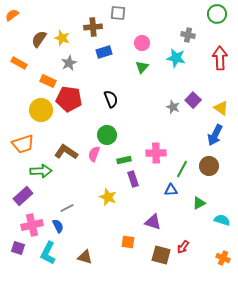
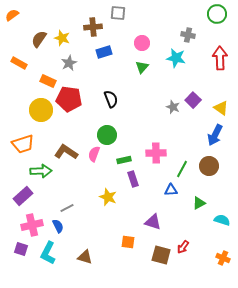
purple square at (18, 248): moved 3 px right, 1 px down
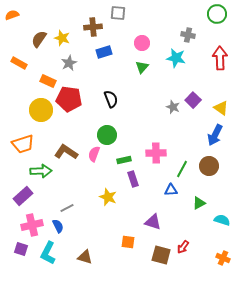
orange semicircle at (12, 15): rotated 16 degrees clockwise
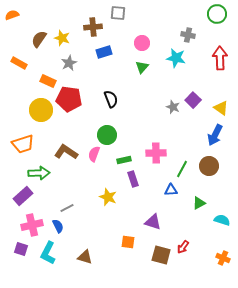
green arrow at (41, 171): moved 2 px left, 2 px down
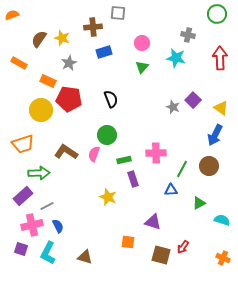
gray line at (67, 208): moved 20 px left, 2 px up
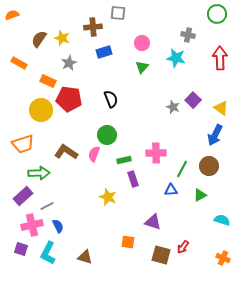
green triangle at (199, 203): moved 1 px right, 8 px up
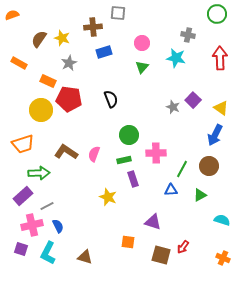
green circle at (107, 135): moved 22 px right
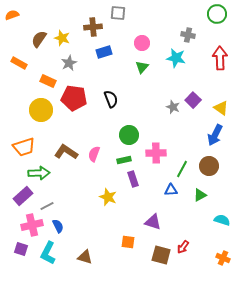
red pentagon at (69, 99): moved 5 px right, 1 px up
orange trapezoid at (23, 144): moved 1 px right, 3 px down
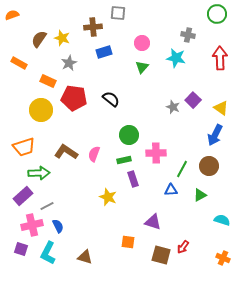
black semicircle at (111, 99): rotated 30 degrees counterclockwise
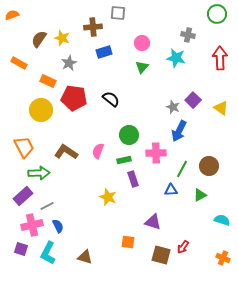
blue arrow at (215, 135): moved 36 px left, 4 px up
orange trapezoid at (24, 147): rotated 100 degrees counterclockwise
pink semicircle at (94, 154): moved 4 px right, 3 px up
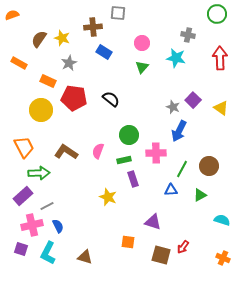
blue rectangle at (104, 52): rotated 49 degrees clockwise
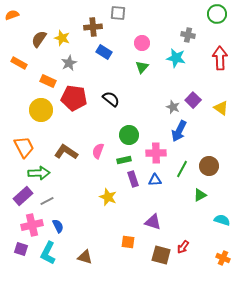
blue triangle at (171, 190): moved 16 px left, 10 px up
gray line at (47, 206): moved 5 px up
